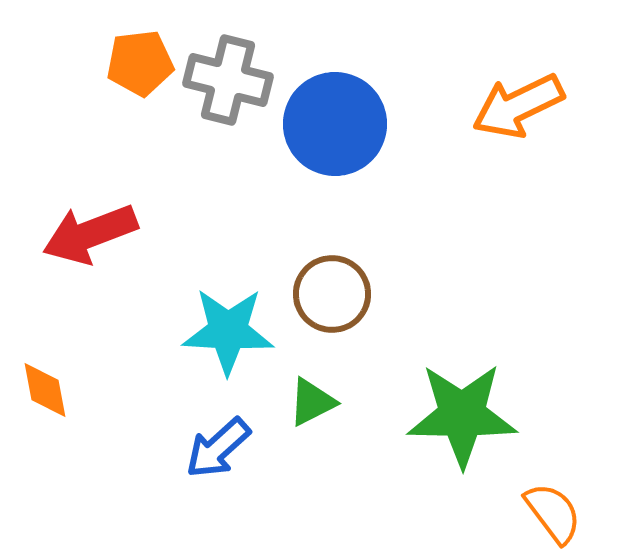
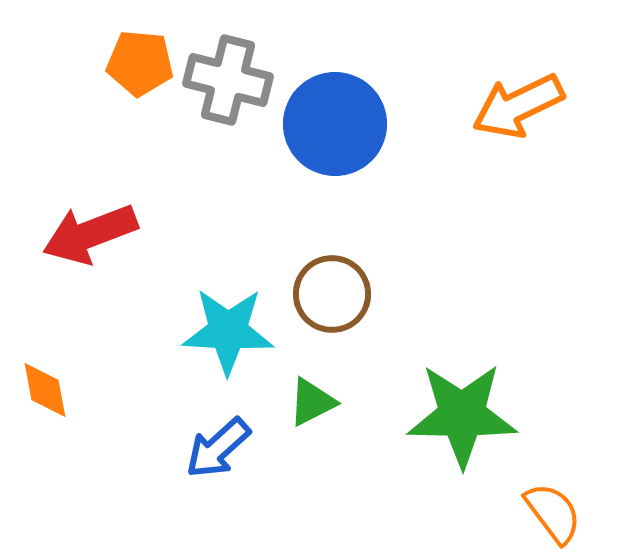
orange pentagon: rotated 12 degrees clockwise
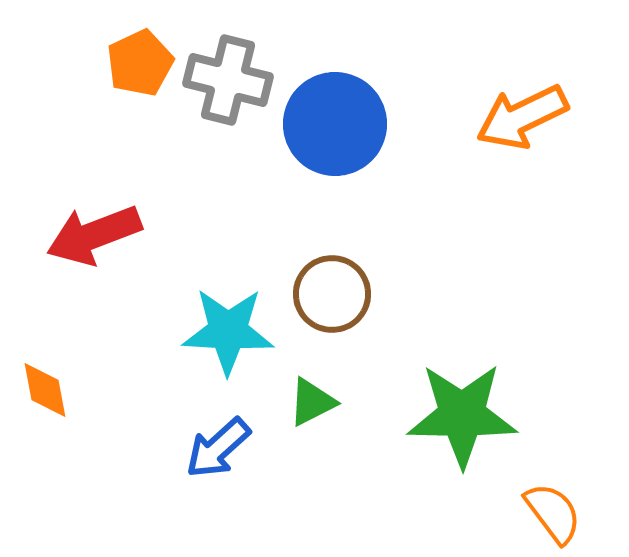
orange pentagon: rotated 30 degrees counterclockwise
orange arrow: moved 4 px right, 11 px down
red arrow: moved 4 px right, 1 px down
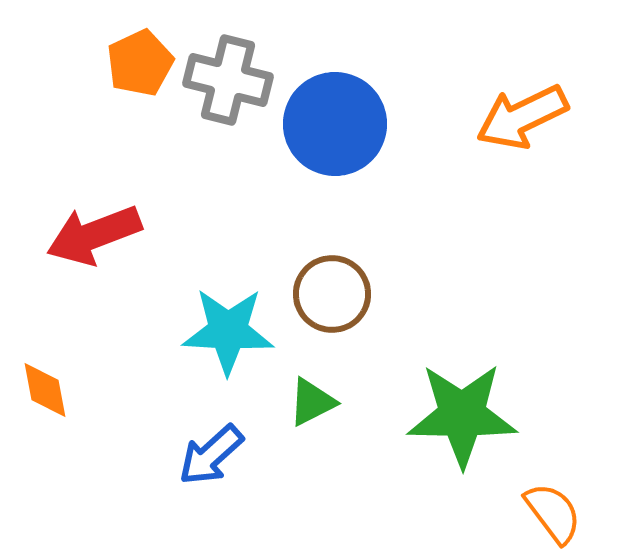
blue arrow: moved 7 px left, 7 px down
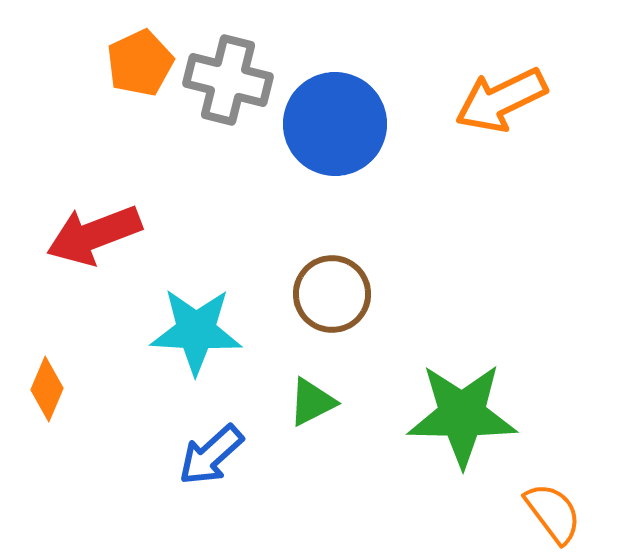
orange arrow: moved 21 px left, 17 px up
cyan star: moved 32 px left
orange diamond: moved 2 px right, 1 px up; rotated 34 degrees clockwise
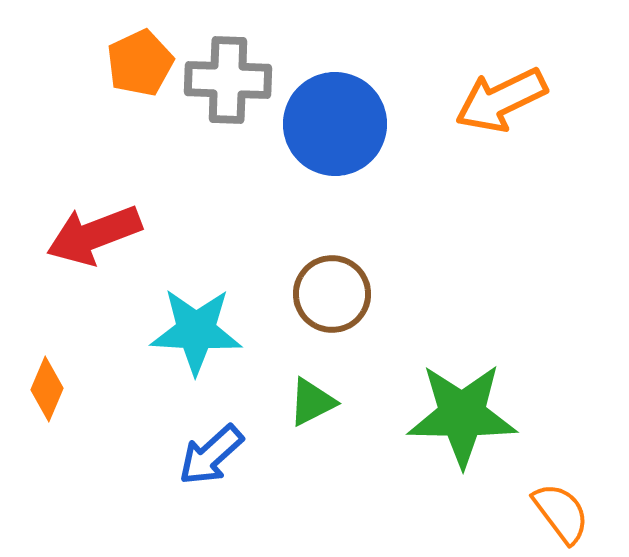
gray cross: rotated 12 degrees counterclockwise
orange semicircle: moved 8 px right
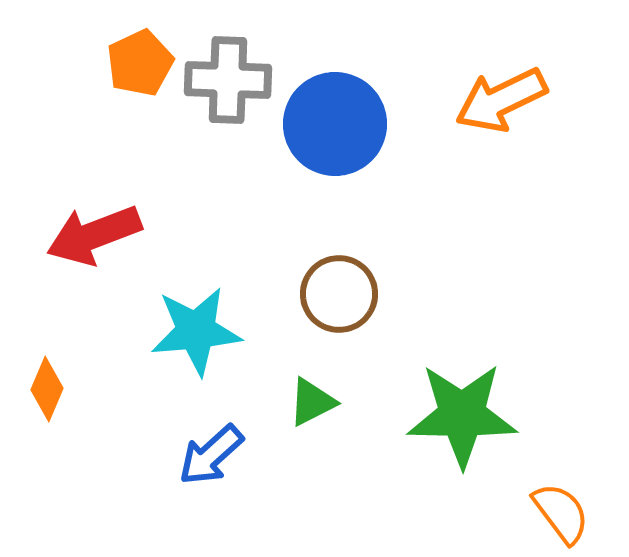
brown circle: moved 7 px right
cyan star: rotated 8 degrees counterclockwise
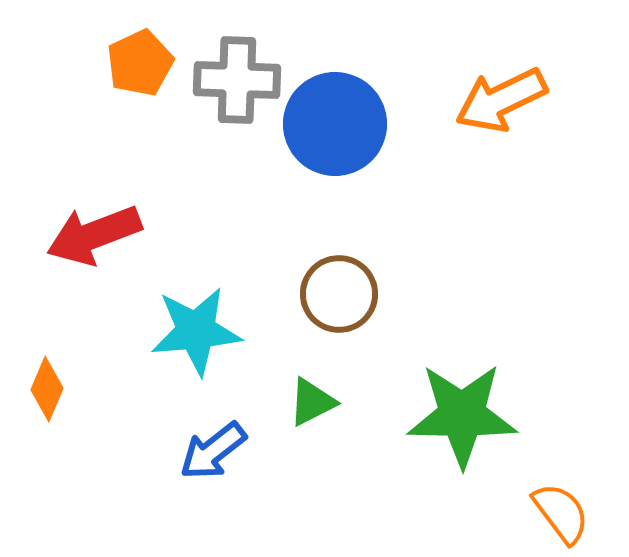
gray cross: moved 9 px right
blue arrow: moved 2 px right, 4 px up; rotated 4 degrees clockwise
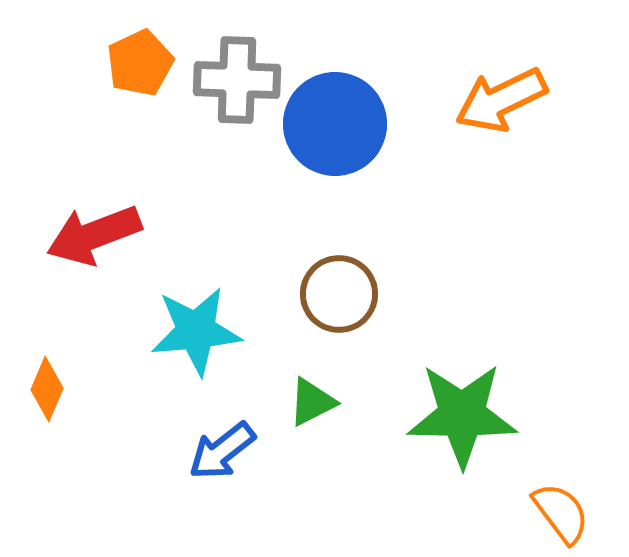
blue arrow: moved 9 px right
